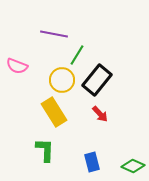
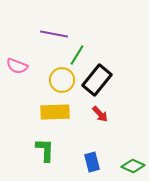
yellow rectangle: moved 1 px right; rotated 60 degrees counterclockwise
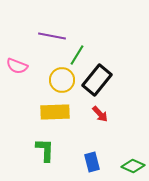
purple line: moved 2 px left, 2 px down
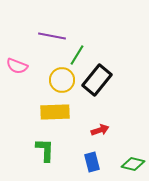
red arrow: moved 16 px down; rotated 66 degrees counterclockwise
green diamond: moved 2 px up; rotated 10 degrees counterclockwise
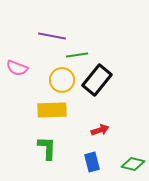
green line: rotated 50 degrees clockwise
pink semicircle: moved 2 px down
yellow rectangle: moved 3 px left, 2 px up
green L-shape: moved 2 px right, 2 px up
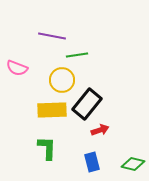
black rectangle: moved 10 px left, 24 px down
